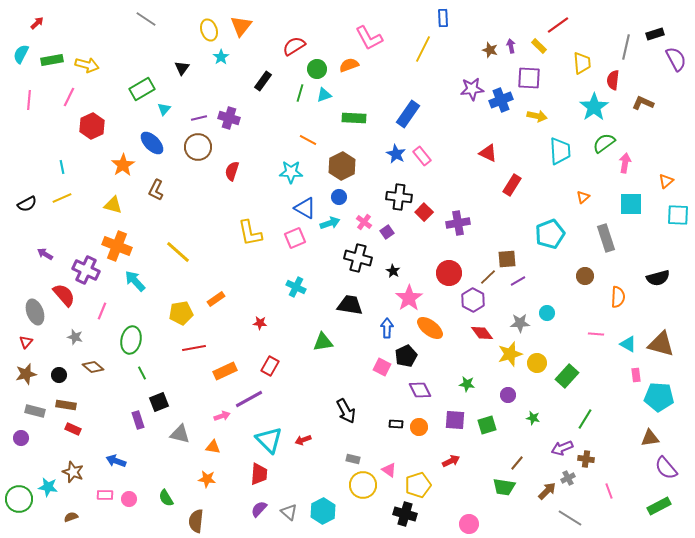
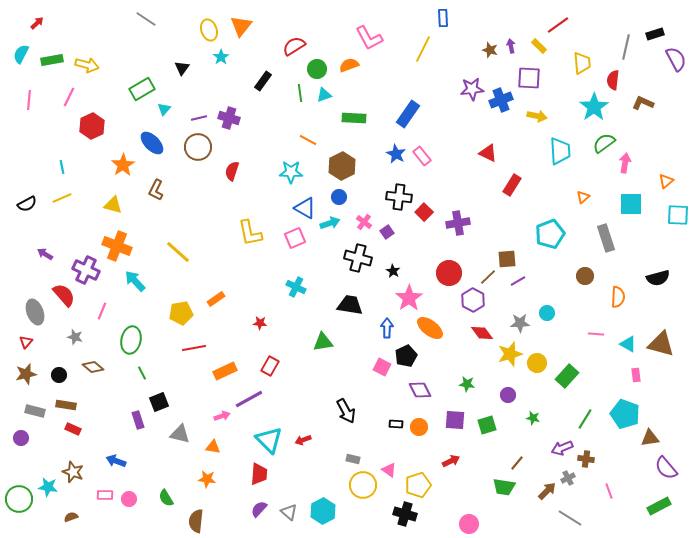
green line at (300, 93): rotated 24 degrees counterclockwise
cyan pentagon at (659, 397): moved 34 px left, 17 px down; rotated 16 degrees clockwise
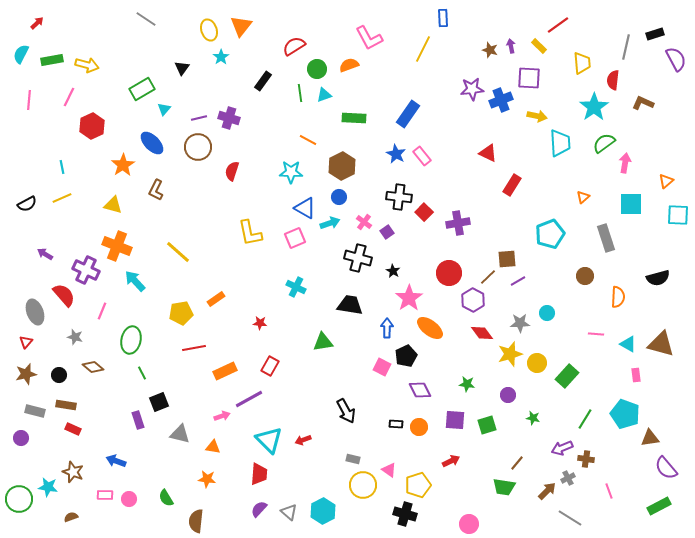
cyan trapezoid at (560, 151): moved 8 px up
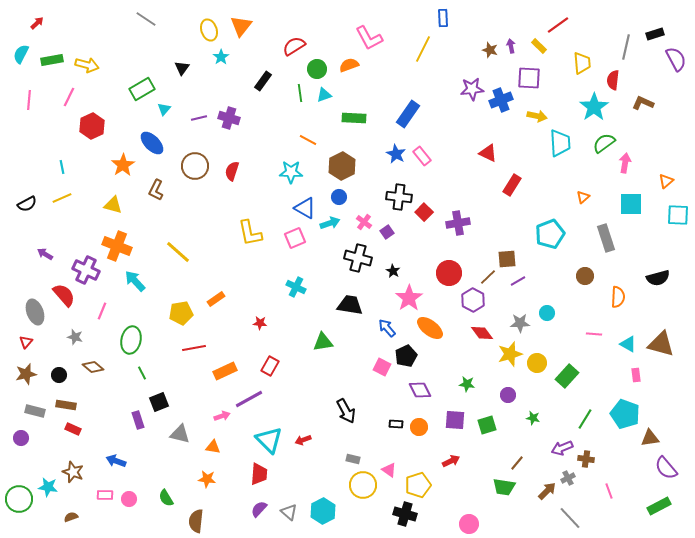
brown circle at (198, 147): moved 3 px left, 19 px down
blue arrow at (387, 328): rotated 42 degrees counterclockwise
pink line at (596, 334): moved 2 px left
gray line at (570, 518): rotated 15 degrees clockwise
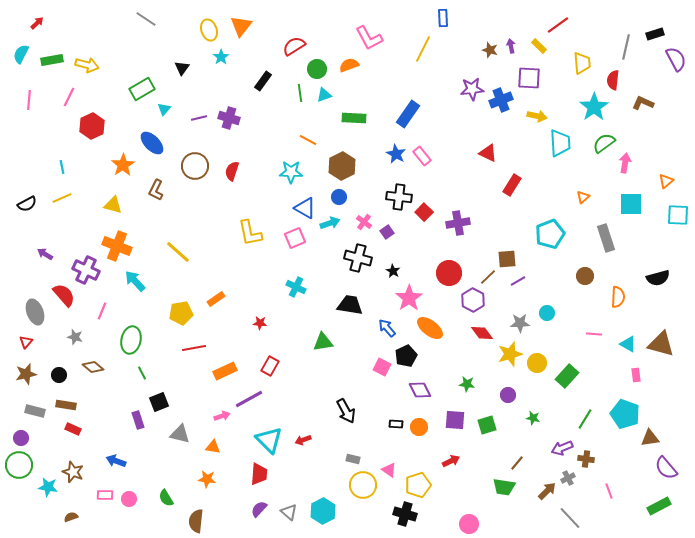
green circle at (19, 499): moved 34 px up
